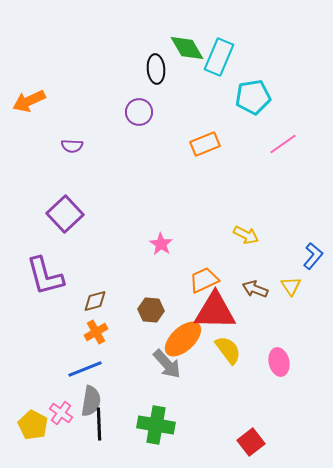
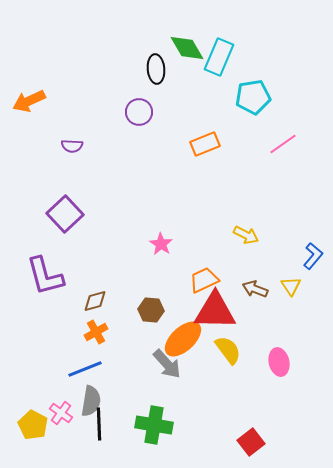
green cross: moved 2 px left
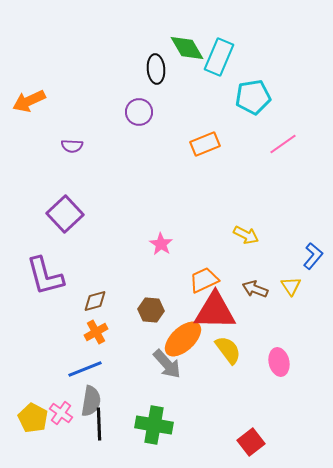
yellow pentagon: moved 7 px up
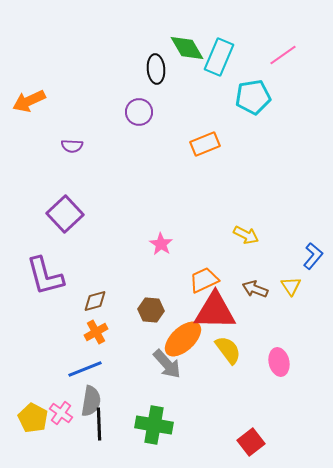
pink line: moved 89 px up
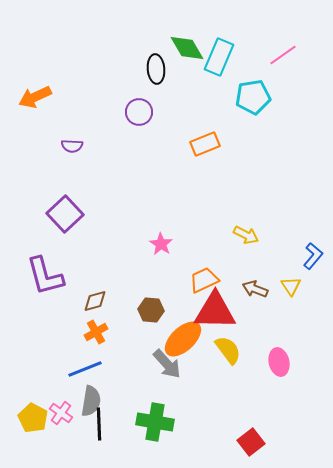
orange arrow: moved 6 px right, 4 px up
green cross: moved 1 px right, 3 px up
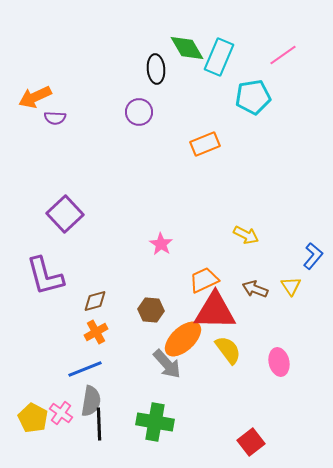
purple semicircle: moved 17 px left, 28 px up
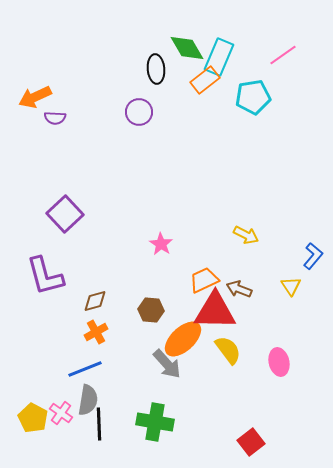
orange rectangle: moved 64 px up; rotated 16 degrees counterclockwise
brown arrow: moved 16 px left
gray semicircle: moved 3 px left, 1 px up
